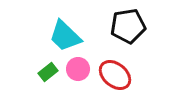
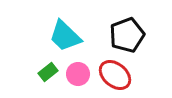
black pentagon: moved 1 px left, 9 px down; rotated 12 degrees counterclockwise
pink circle: moved 5 px down
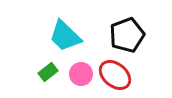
pink circle: moved 3 px right
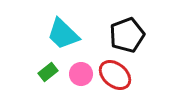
cyan trapezoid: moved 2 px left, 2 px up
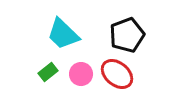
red ellipse: moved 2 px right, 1 px up
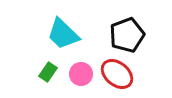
green rectangle: rotated 18 degrees counterclockwise
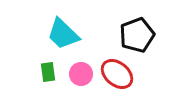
black pentagon: moved 10 px right
green rectangle: rotated 42 degrees counterclockwise
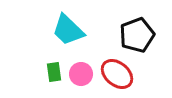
cyan trapezoid: moved 5 px right, 4 px up
green rectangle: moved 6 px right
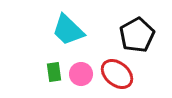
black pentagon: rotated 8 degrees counterclockwise
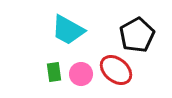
cyan trapezoid: rotated 15 degrees counterclockwise
red ellipse: moved 1 px left, 4 px up
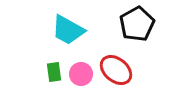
black pentagon: moved 11 px up
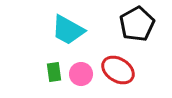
red ellipse: moved 2 px right; rotated 8 degrees counterclockwise
